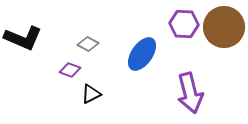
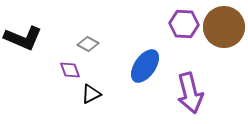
blue ellipse: moved 3 px right, 12 px down
purple diamond: rotated 50 degrees clockwise
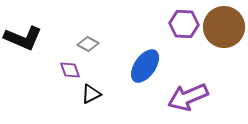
purple arrow: moved 2 px left, 4 px down; rotated 81 degrees clockwise
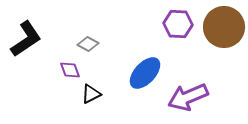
purple hexagon: moved 6 px left
black L-shape: moved 3 px right, 1 px down; rotated 57 degrees counterclockwise
blue ellipse: moved 7 px down; rotated 8 degrees clockwise
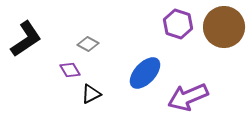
purple hexagon: rotated 16 degrees clockwise
purple diamond: rotated 10 degrees counterclockwise
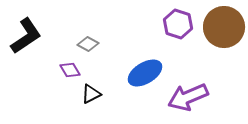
black L-shape: moved 3 px up
blue ellipse: rotated 16 degrees clockwise
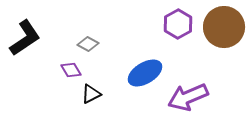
purple hexagon: rotated 12 degrees clockwise
black L-shape: moved 1 px left, 2 px down
purple diamond: moved 1 px right
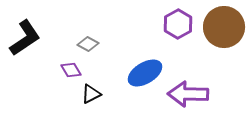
purple arrow: moved 3 px up; rotated 24 degrees clockwise
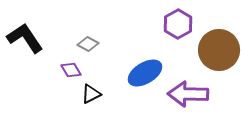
brown circle: moved 5 px left, 23 px down
black L-shape: rotated 90 degrees counterclockwise
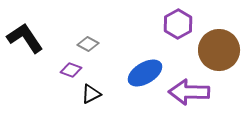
purple diamond: rotated 40 degrees counterclockwise
purple arrow: moved 1 px right, 2 px up
